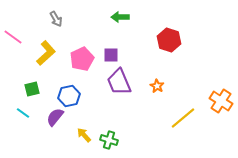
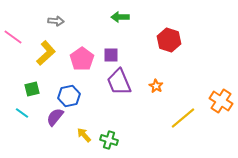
gray arrow: moved 2 px down; rotated 56 degrees counterclockwise
pink pentagon: rotated 10 degrees counterclockwise
orange star: moved 1 px left
cyan line: moved 1 px left
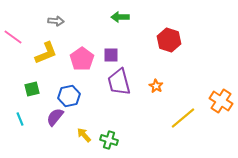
yellow L-shape: rotated 20 degrees clockwise
purple trapezoid: rotated 8 degrees clockwise
cyan line: moved 2 px left, 6 px down; rotated 32 degrees clockwise
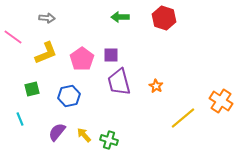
gray arrow: moved 9 px left, 3 px up
red hexagon: moved 5 px left, 22 px up
purple semicircle: moved 2 px right, 15 px down
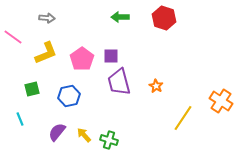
purple square: moved 1 px down
yellow line: rotated 16 degrees counterclockwise
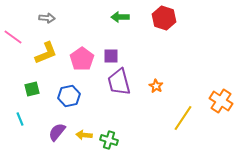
yellow arrow: rotated 42 degrees counterclockwise
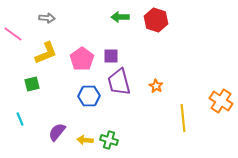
red hexagon: moved 8 px left, 2 px down
pink line: moved 3 px up
green square: moved 5 px up
blue hexagon: moved 20 px right; rotated 10 degrees clockwise
yellow line: rotated 40 degrees counterclockwise
yellow arrow: moved 1 px right, 5 px down
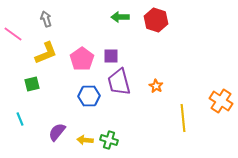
gray arrow: moved 1 px left, 1 px down; rotated 112 degrees counterclockwise
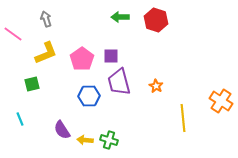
purple semicircle: moved 5 px right, 2 px up; rotated 72 degrees counterclockwise
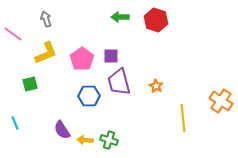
green square: moved 2 px left
cyan line: moved 5 px left, 4 px down
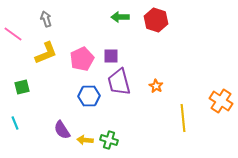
pink pentagon: rotated 10 degrees clockwise
green square: moved 8 px left, 3 px down
